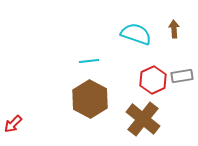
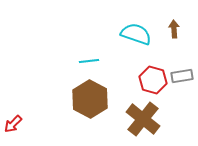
red hexagon: rotated 20 degrees counterclockwise
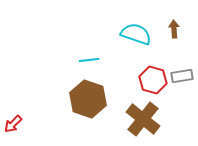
cyan line: moved 1 px up
brown hexagon: moved 2 px left; rotated 9 degrees counterclockwise
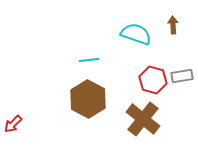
brown arrow: moved 1 px left, 4 px up
brown hexagon: rotated 9 degrees clockwise
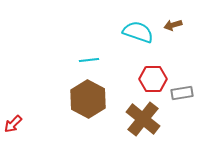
brown arrow: rotated 102 degrees counterclockwise
cyan semicircle: moved 2 px right, 2 px up
gray rectangle: moved 17 px down
red hexagon: moved 1 px up; rotated 16 degrees counterclockwise
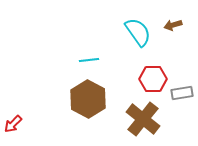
cyan semicircle: rotated 36 degrees clockwise
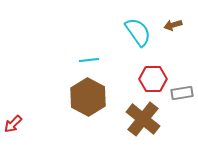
brown hexagon: moved 2 px up
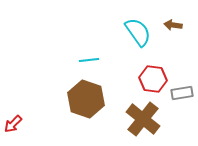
brown arrow: rotated 24 degrees clockwise
red hexagon: rotated 8 degrees clockwise
brown hexagon: moved 2 px left, 2 px down; rotated 9 degrees counterclockwise
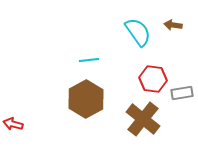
brown hexagon: rotated 12 degrees clockwise
red arrow: rotated 60 degrees clockwise
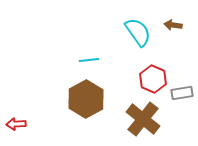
red hexagon: rotated 16 degrees clockwise
red arrow: moved 3 px right; rotated 18 degrees counterclockwise
